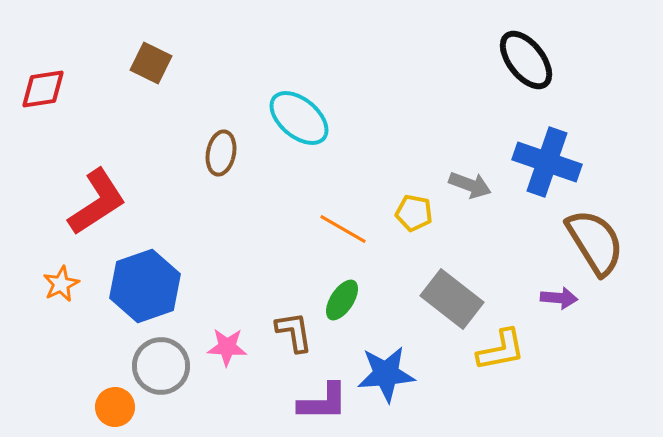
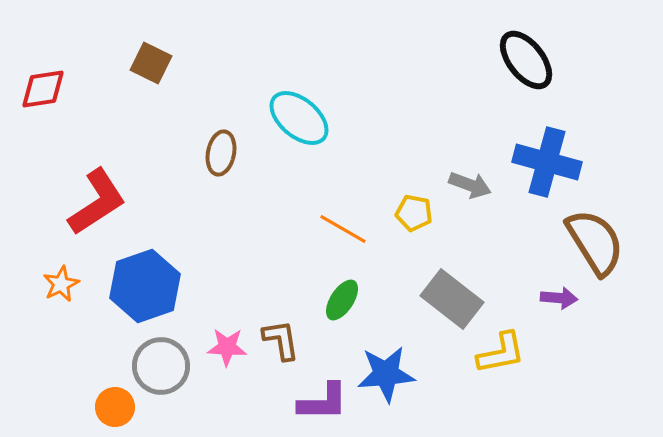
blue cross: rotated 4 degrees counterclockwise
brown L-shape: moved 13 px left, 8 px down
yellow L-shape: moved 3 px down
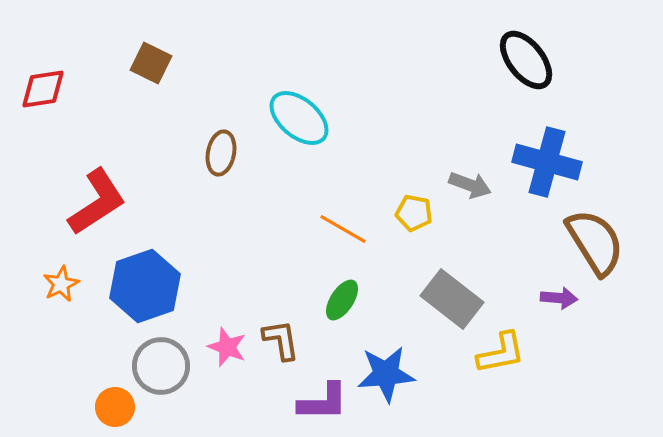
pink star: rotated 18 degrees clockwise
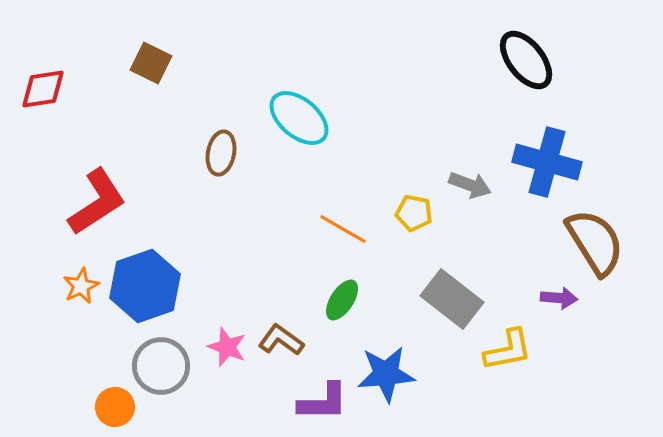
orange star: moved 20 px right, 2 px down
brown L-shape: rotated 45 degrees counterclockwise
yellow L-shape: moved 7 px right, 3 px up
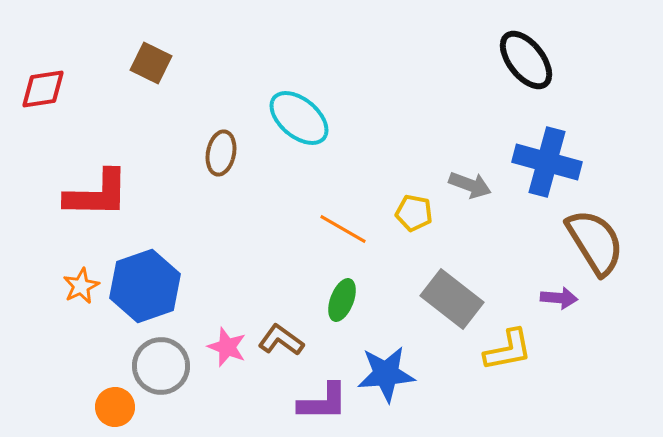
red L-shape: moved 8 px up; rotated 34 degrees clockwise
green ellipse: rotated 12 degrees counterclockwise
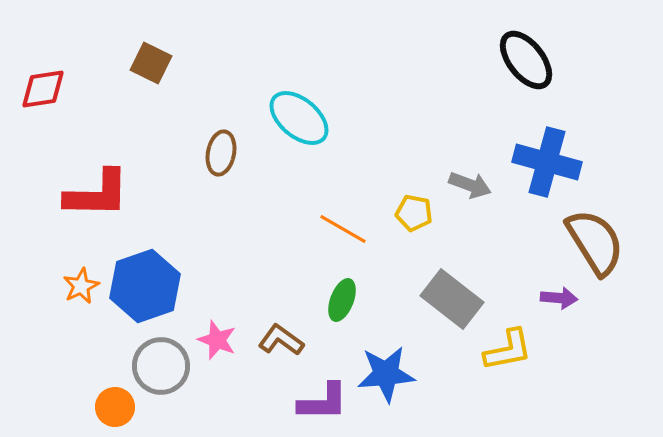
pink star: moved 10 px left, 7 px up
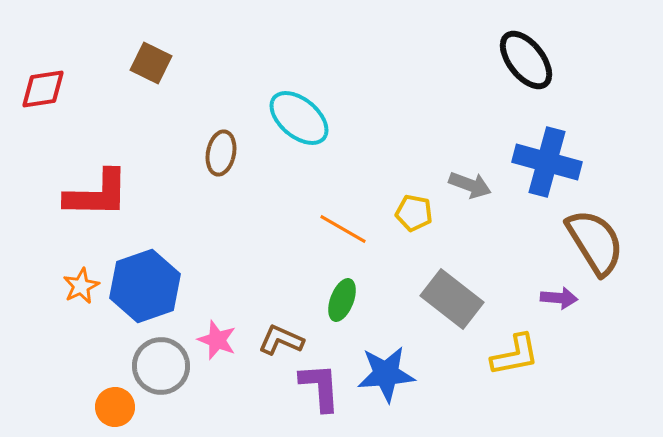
brown L-shape: rotated 12 degrees counterclockwise
yellow L-shape: moved 7 px right, 5 px down
purple L-shape: moved 3 px left, 15 px up; rotated 94 degrees counterclockwise
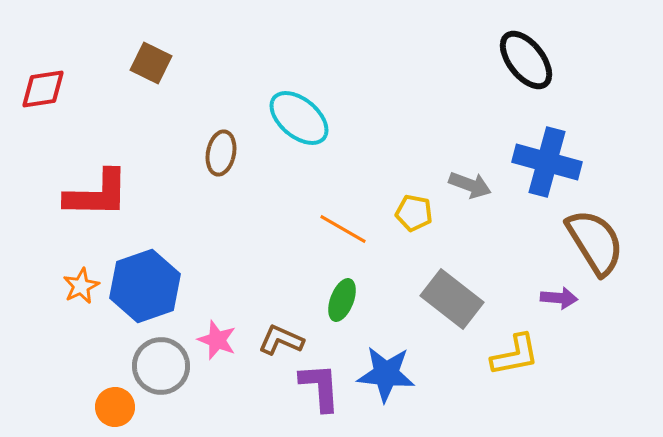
blue star: rotated 10 degrees clockwise
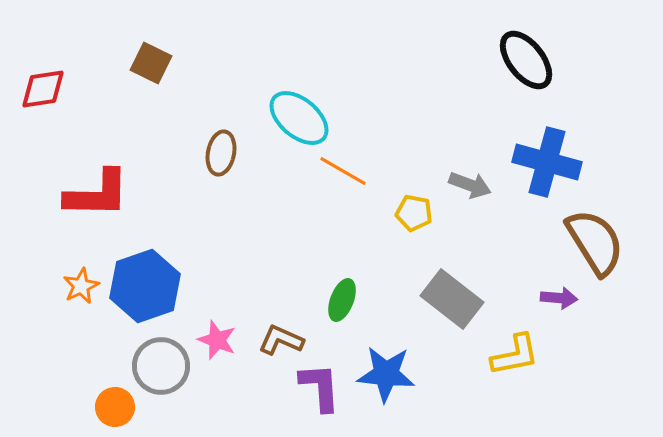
orange line: moved 58 px up
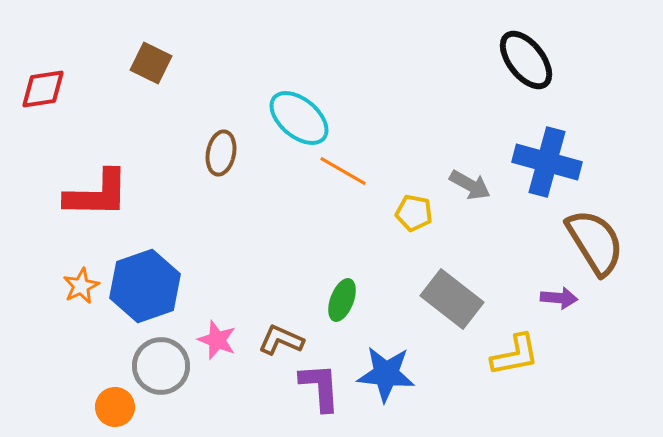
gray arrow: rotated 9 degrees clockwise
